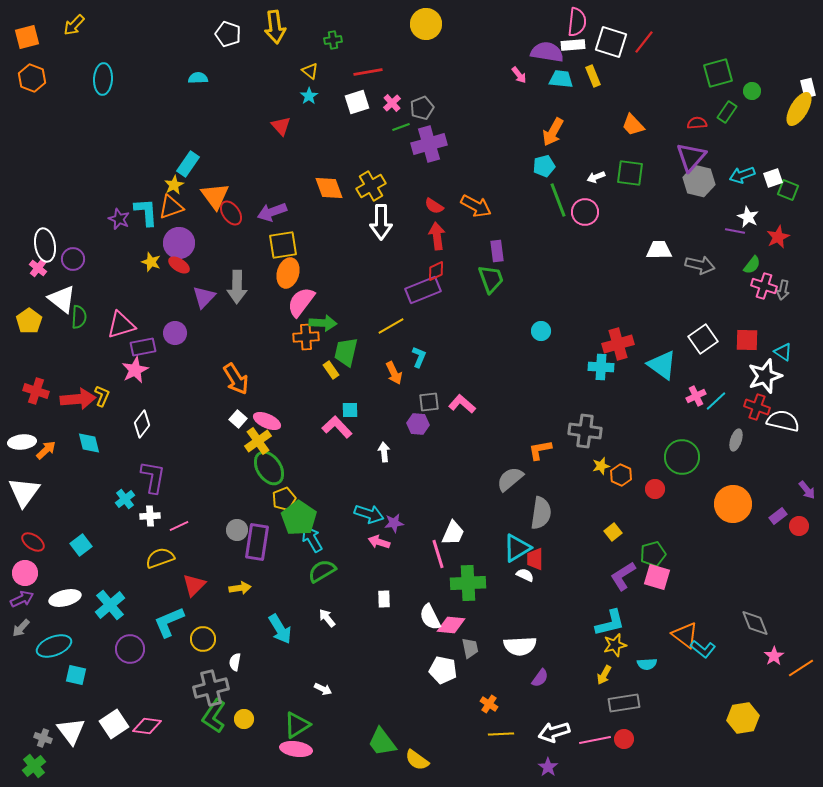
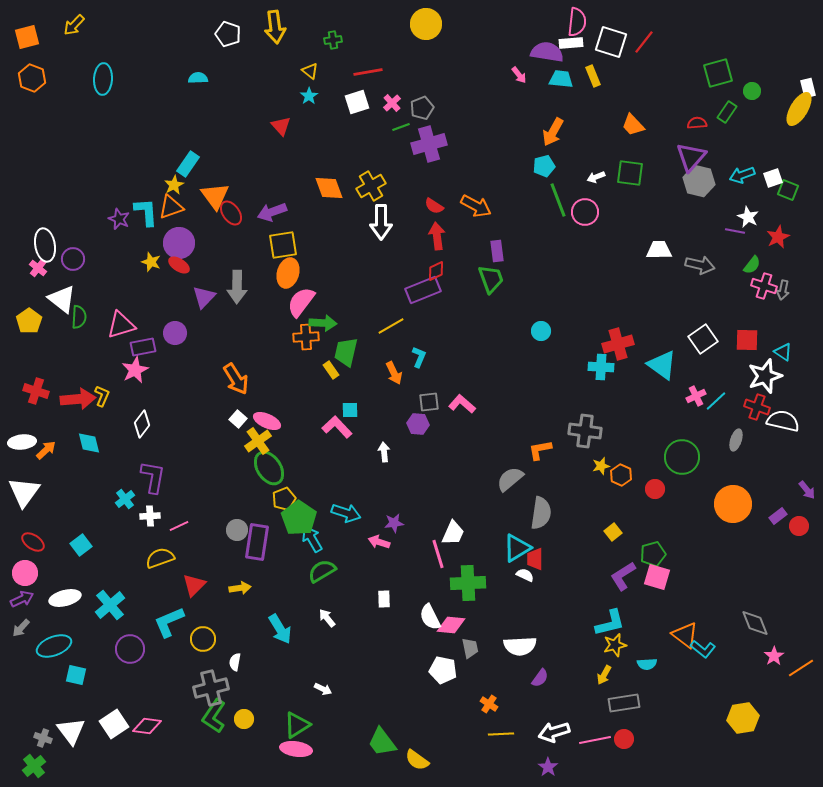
white rectangle at (573, 45): moved 2 px left, 2 px up
cyan arrow at (369, 514): moved 23 px left, 1 px up
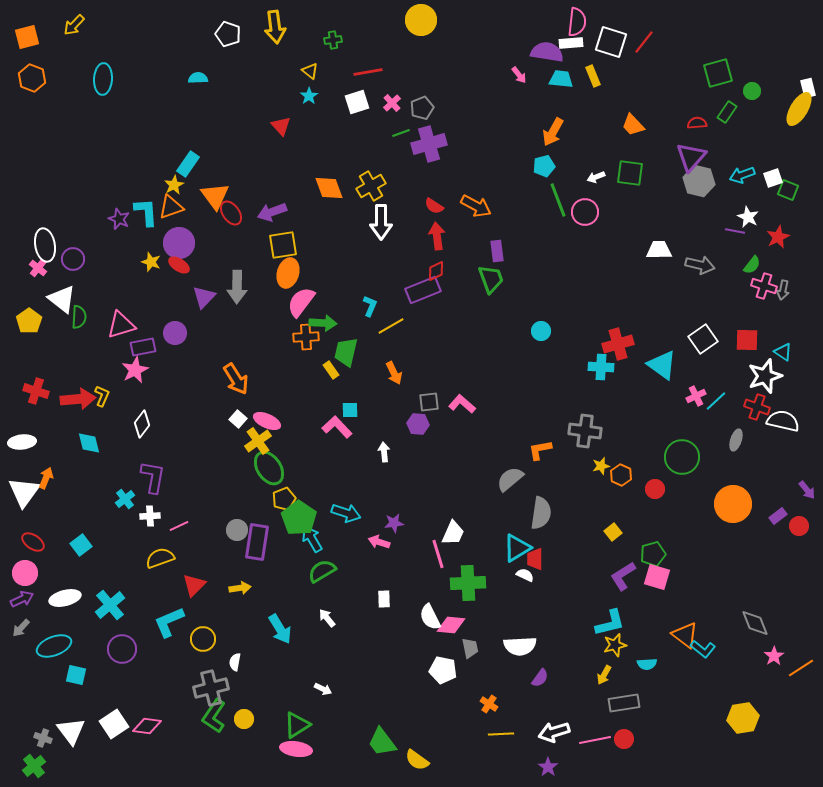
yellow circle at (426, 24): moved 5 px left, 4 px up
green line at (401, 127): moved 6 px down
cyan L-shape at (419, 357): moved 49 px left, 51 px up
orange arrow at (46, 450): moved 28 px down; rotated 25 degrees counterclockwise
purple circle at (130, 649): moved 8 px left
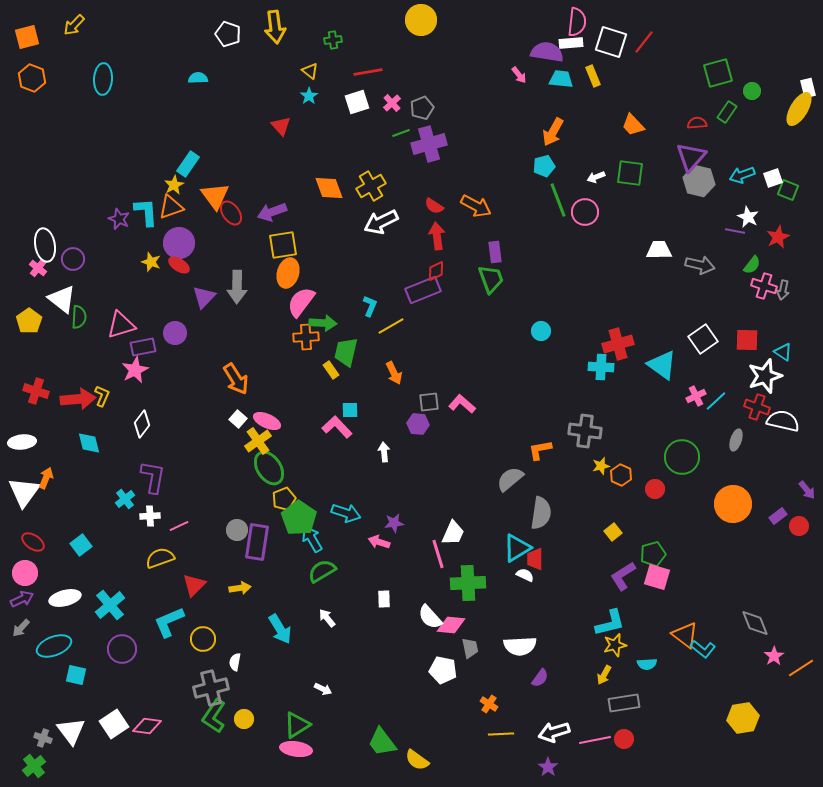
white arrow at (381, 222): rotated 64 degrees clockwise
purple rectangle at (497, 251): moved 2 px left, 1 px down
white semicircle at (430, 617): rotated 16 degrees counterclockwise
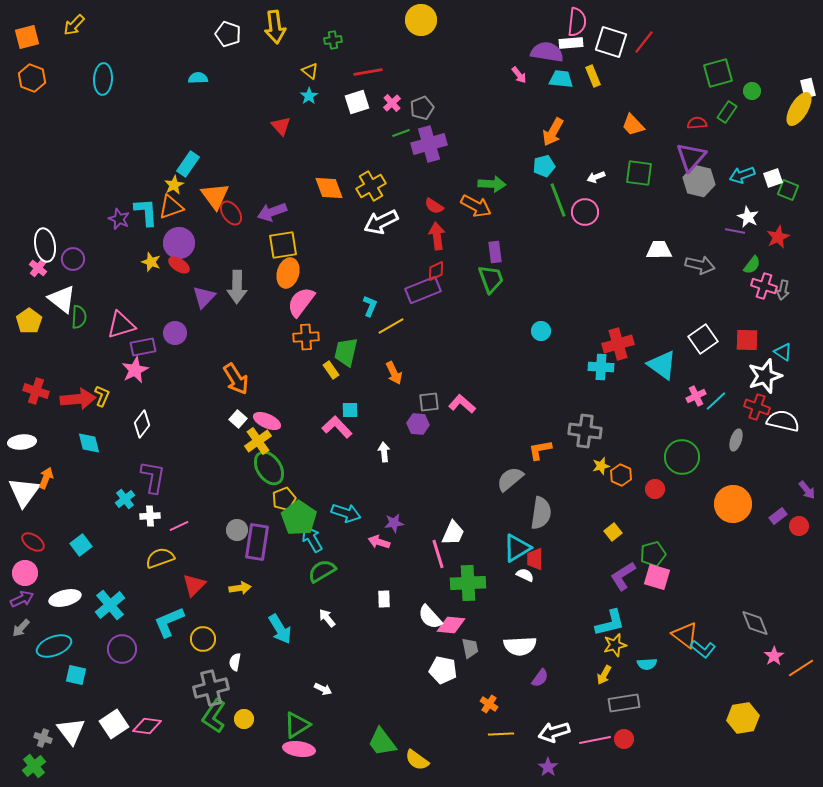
green square at (630, 173): moved 9 px right
green arrow at (323, 323): moved 169 px right, 139 px up
pink ellipse at (296, 749): moved 3 px right
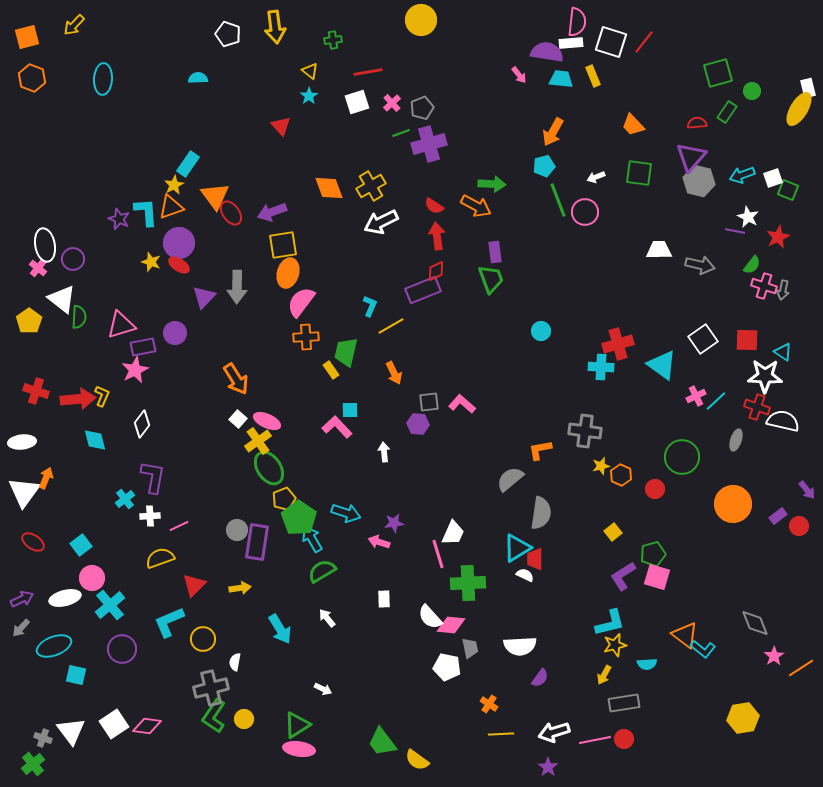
white star at (765, 376): rotated 20 degrees clockwise
cyan diamond at (89, 443): moved 6 px right, 3 px up
pink circle at (25, 573): moved 67 px right, 5 px down
white pentagon at (443, 670): moved 4 px right, 3 px up
green cross at (34, 766): moved 1 px left, 2 px up
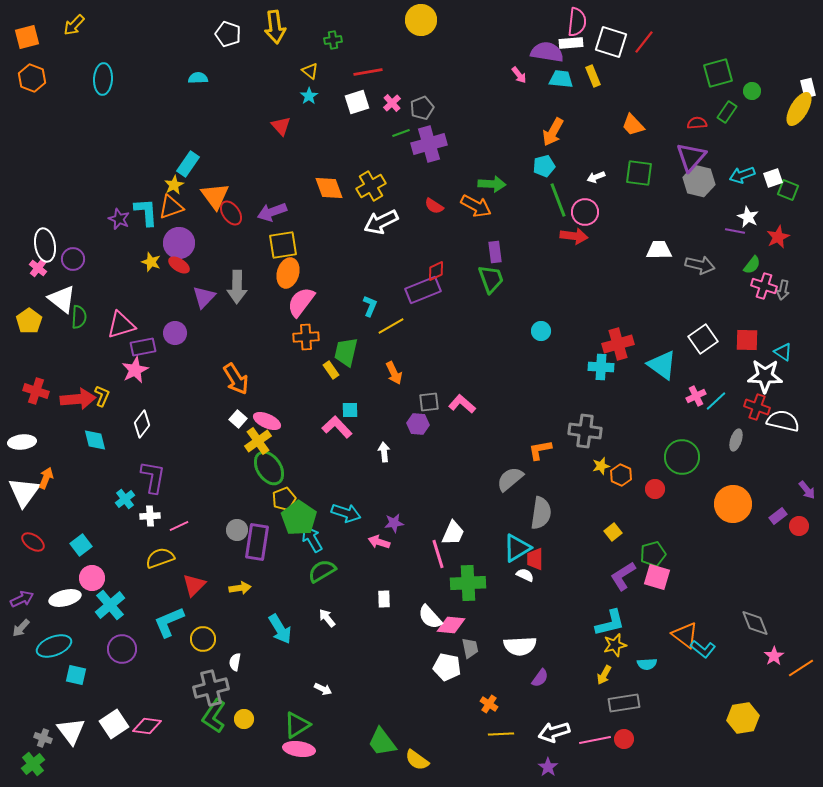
red arrow at (437, 236): moved 137 px right; rotated 104 degrees clockwise
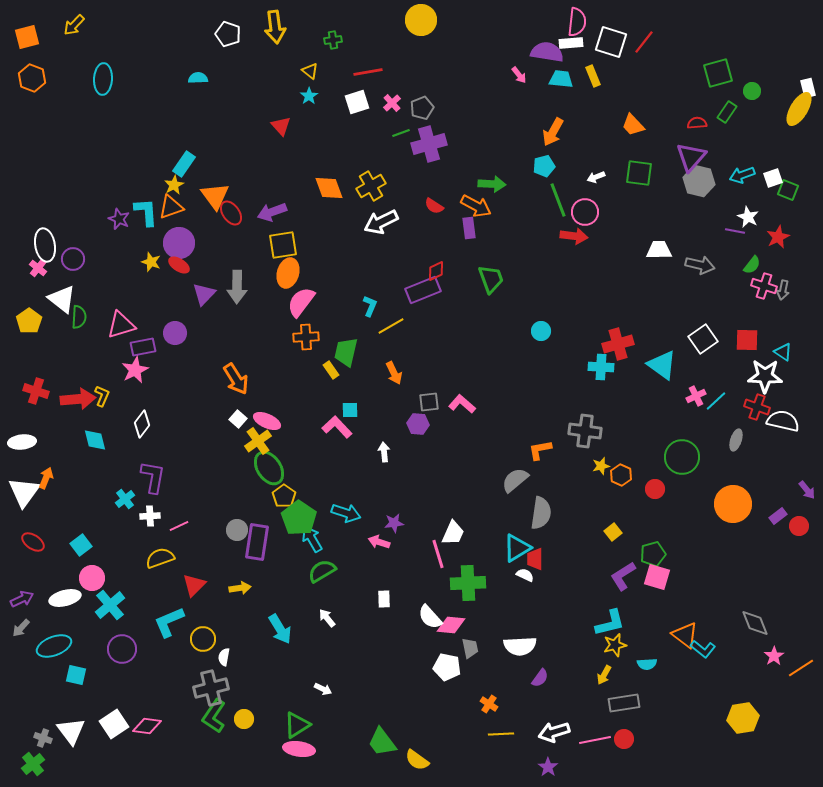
cyan rectangle at (188, 164): moved 4 px left
purple rectangle at (495, 252): moved 26 px left, 24 px up
purple triangle at (204, 297): moved 3 px up
gray semicircle at (510, 479): moved 5 px right, 1 px down
yellow pentagon at (284, 499): moved 3 px up; rotated 15 degrees counterclockwise
white semicircle at (235, 662): moved 11 px left, 5 px up
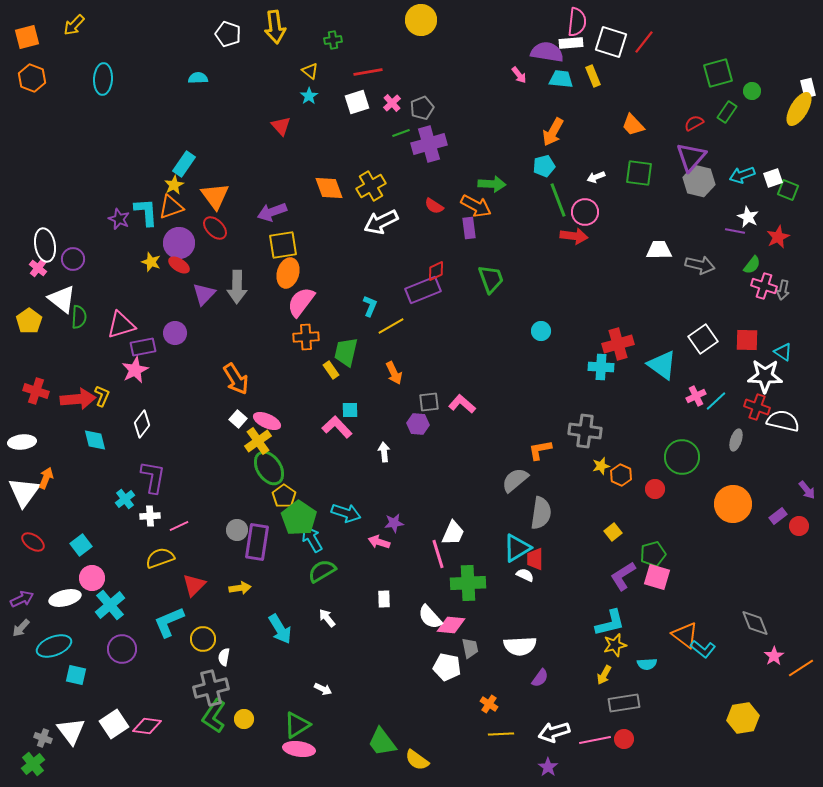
red semicircle at (697, 123): moved 3 px left; rotated 24 degrees counterclockwise
red ellipse at (231, 213): moved 16 px left, 15 px down; rotated 10 degrees counterclockwise
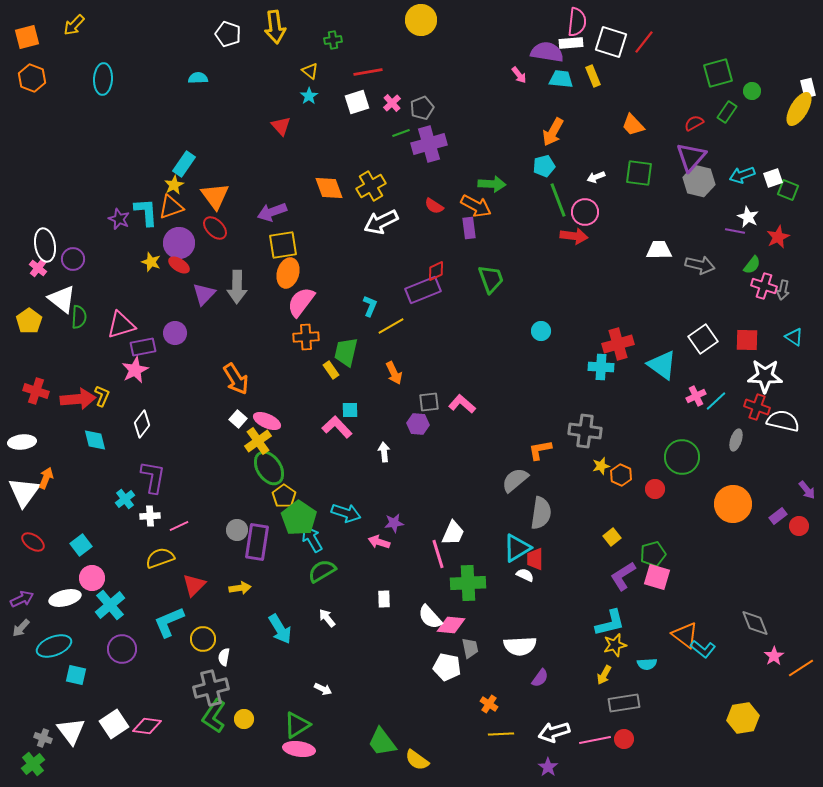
cyan triangle at (783, 352): moved 11 px right, 15 px up
yellow square at (613, 532): moved 1 px left, 5 px down
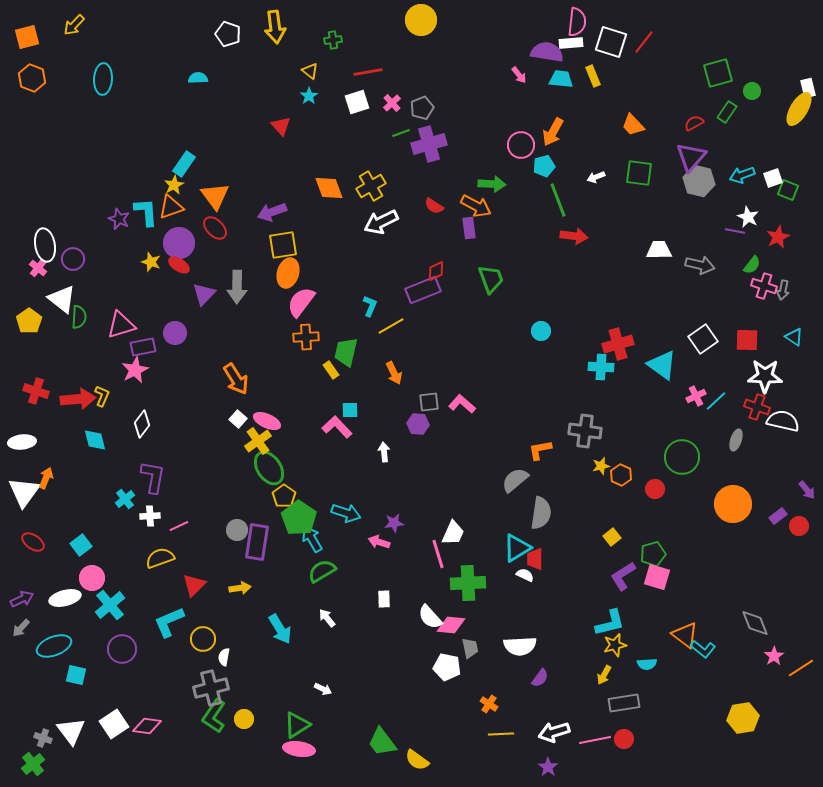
pink circle at (585, 212): moved 64 px left, 67 px up
